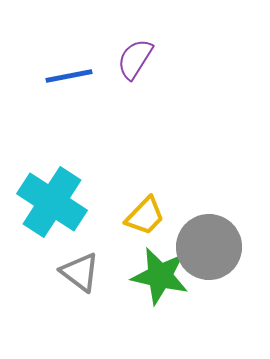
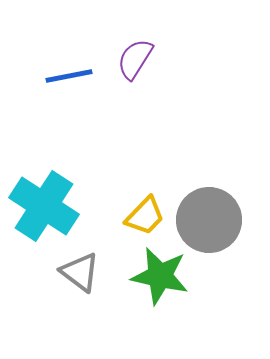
cyan cross: moved 8 px left, 4 px down
gray circle: moved 27 px up
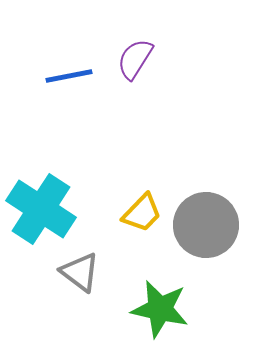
cyan cross: moved 3 px left, 3 px down
yellow trapezoid: moved 3 px left, 3 px up
gray circle: moved 3 px left, 5 px down
green star: moved 33 px down
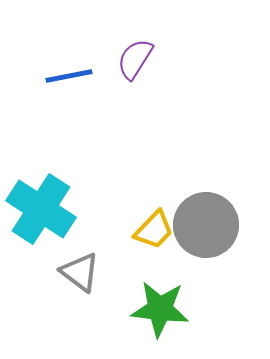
yellow trapezoid: moved 12 px right, 17 px down
green star: rotated 6 degrees counterclockwise
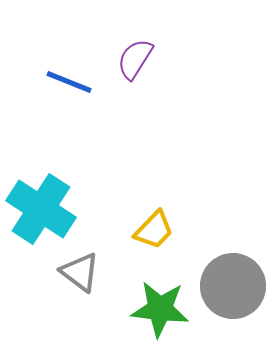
blue line: moved 6 px down; rotated 33 degrees clockwise
gray circle: moved 27 px right, 61 px down
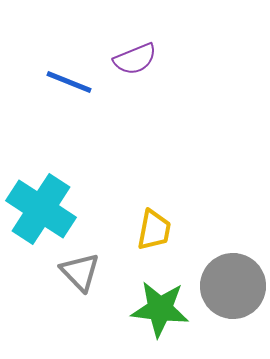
purple semicircle: rotated 144 degrees counterclockwise
yellow trapezoid: rotated 33 degrees counterclockwise
gray triangle: rotated 9 degrees clockwise
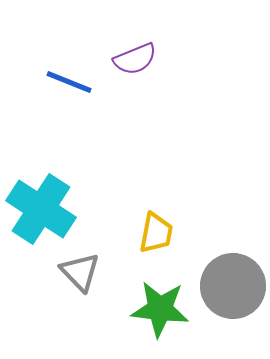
yellow trapezoid: moved 2 px right, 3 px down
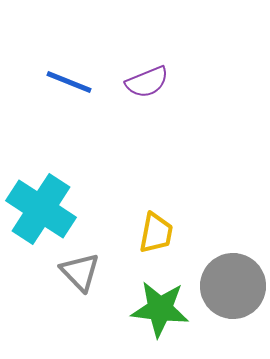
purple semicircle: moved 12 px right, 23 px down
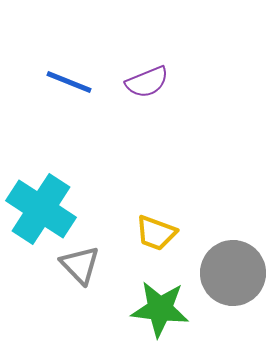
yellow trapezoid: rotated 99 degrees clockwise
gray triangle: moved 7 px up
gray circle: moved 13 px up
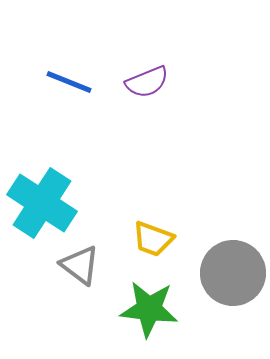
cyan cross: moved 1 px right, 6 px up
yellow trapezoid: moved 3 px left, 6 px down
gray triangle: rotated 9 degrees counterclockwise
green star: moved 11 px left
